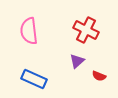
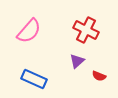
pink semicircle: rotated 132 degrees counterclockwise
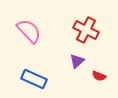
pink semicircle: rotated 84 degrees counterclockwise
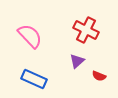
pink semicircle: moved 1 px right, 5 px down
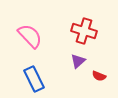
red cross: moved 2 px left, 1 px down; rotated 10 degrees counterclockwise
purple triangle: moved 1 px right
blue rectangle: rotated 40 degrees clockwise
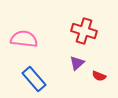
pink semicircle: moved 6 px left, 3 px down; rotated 40 degrees counterclockwise
purple triangle: moved 1 px left, 2 px down
blue rectangle: rotated 15 degrees counterclockwise
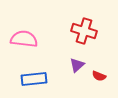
purple triangle: moved 2 px down
blue rectangle: rotated 55 degrees counterclockwise
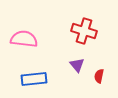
purple triangle: rotated 28 degrees counterclockwise
red semicircle: rotated 80 degrees clockwise
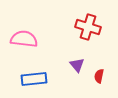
red cross: moved 4 px right, 4 px up
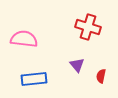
red semicircle: moved 2 px right
